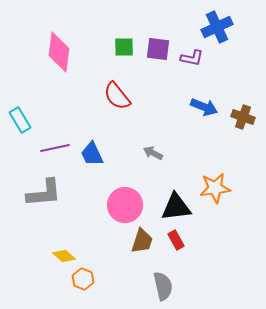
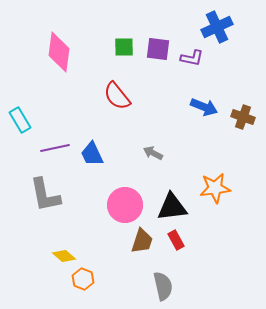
gray L-shape: moved 1 px right, 2 px down; rotated 84 degrees clockwise
black triangle: moved 4 px left
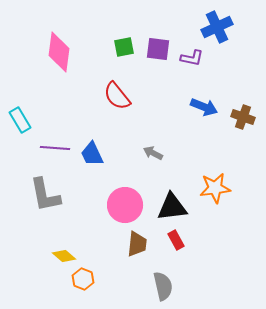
green square: rotated 10 degrees counterclockwise
purple line: rotated 16 degrees clockwise
brown trapezoid: moved 5 px left, 3 px down; rotated 12 degrees counterclockwise
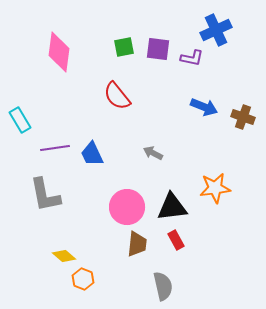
blue cross: moved 1 px left, 3 px down
purple line: rotated 12 degrees counterclockwise
pink circle: moved 2 px right, 2 px down
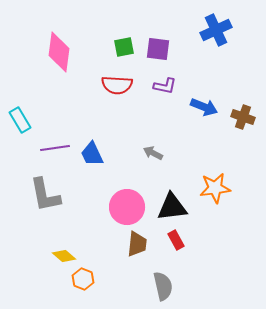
purple L-shape: moved 27 px left, 28 px down
red semicircle: moved 11 px up; rotated 48 degrees counterclockwise
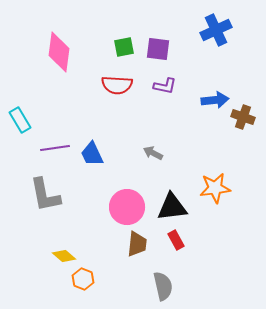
blue arrow: moved 11 px right, 7 px up; rotated 28 degrees counterclockwise
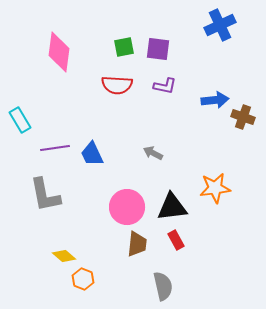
blue cross: moved 4 px right, 5 px up
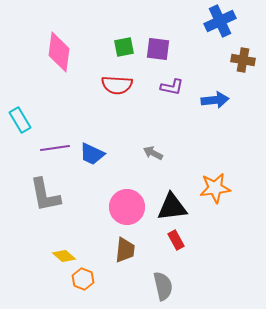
blue cross: moved 4 px up
purple L-shape: moved 7 px right, 1 px down
brown cross: moved 57 px up; rotated 10 degrees counterclockwise
blue trapezoid: rotated 40 degrees counterclockwise
brown trapezoid: moved 12 px left, 6 px down
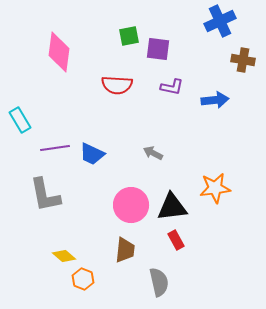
green square: moved 5 px right, 11 px up
pink circle: moved 4 px right, 2 px up
gray semicircle: moved 4 px left, 4 px up
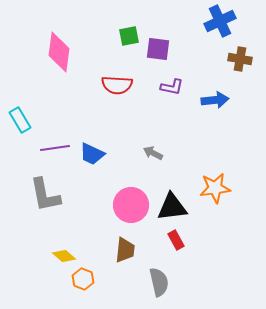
brown cross: moved 3 px left, 1 px up
